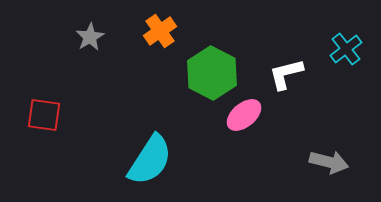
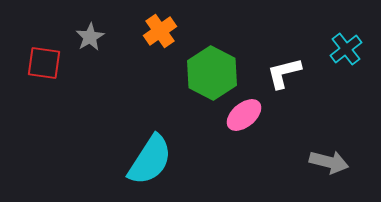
white L-shape: moved 2 px left, 1 px up
red square: moved 52 px up
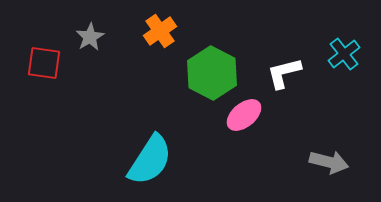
cyan cross: moved 2 px left, 5 px down
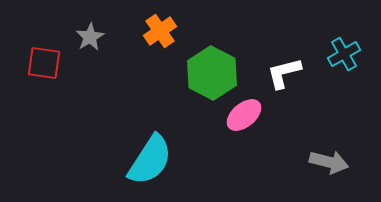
cyan cross: rotated 8 degrees clockwise
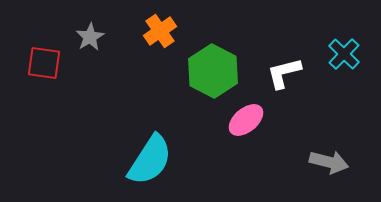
cyan cross: rotated 16 degrees counterclockwise
green hexagon: moved 1 px right, 2 px up
pink ellipse: moved 2 px right, 5 px down
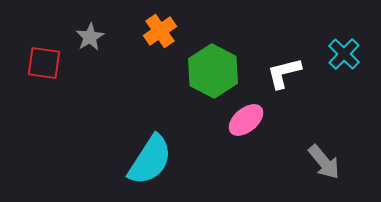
gray arrow: moved 5 px left; rotated 36 degrees clockwise
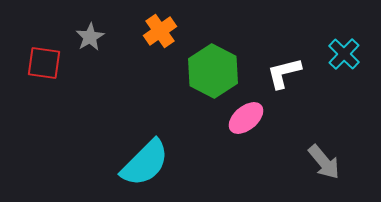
pink ellipse: moved 2 px up
cyan semicircle: moved 5 px left, 3 px down; rotated 12 degrees clockwise
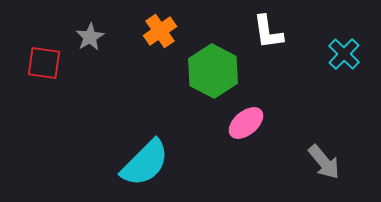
white L-shape: moved 16 px left, 41 px up; rotated 84 degrees counterclockwise
pink ellipse: moved 5 px down
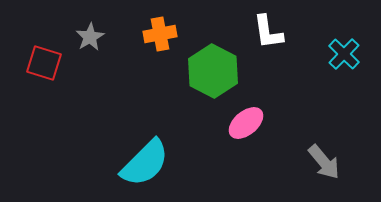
orange cross: moved 3 px down; rotated 24 degrees clockwise
red square: rotated 9 degrees clockwise
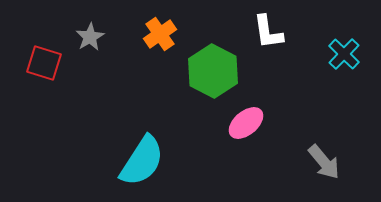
orange cross: rotated 24 degrees counterclockwise
cyan semicircle: moved 3 px left, 2 px up; rotated 12 degrees counterclockwise
